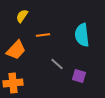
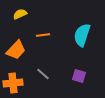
yellow semicircle: moved 2 px left, 2 px up; rotated 32 degrees clockwise
cyan semicircle: rotated 25 degrees clockwise
gray line: moved 14 px left, 10 px down
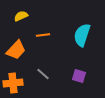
yellow semicircle: moved 1 px right, 2 px down
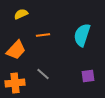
yellow semicircle: moved 2 px up
purple square: moved 9 px right; rotated 24 degrees counterclockwise
orange cross: moved 2 px right
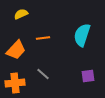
orange line: moved 3 px down
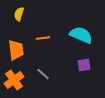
yellow semicircle: moved 2 px left; rotated 48 degrees counterclockwise
cyan semicircle: moved 1 px left; rotated 95 degrees clockwise
orange trapezoid: rotated 50 degrees counterclockwise
purple square: moved 4 px left, 11 px up
orange cross: moved 1 px left, 3 px up; rotated 30 degrees counterclockwise
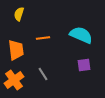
gray line: rotated 16 degrees clockwise
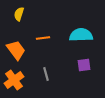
cyan semicircle: rotated 25 degrees counterclockwise
orange trapezoid: rotated 30 degrees counterclockwise
gray line: moved 3 px right; rotated 16 degrees clockwise
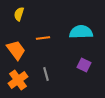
cyan semicircle: moved 3 px up
purple square: rotated 32 degrees clockwise
orange cross: moved 4 px right
